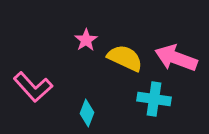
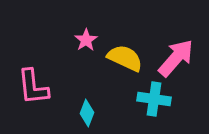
pink arrow: rotated 111 degrees clockwise
pink L-shape: rotated 36 degrees clockwise
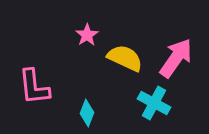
pink star: moved 1 px right, 5 px up
pink arrow: rotated 6 degrees counterclockwise
pink L-shape: moved 1 px right
cyan cross: moved 4 px down; rotated 20 degrees clockwise
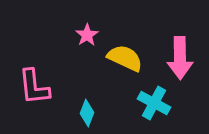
pink arrow: moved 4 px right; rotated 144 degrees clockwise
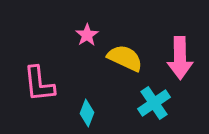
pink L-shape: moved 5 px right, 3 px up
cyan cross: rotated 28 degrees clockwise
